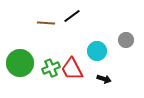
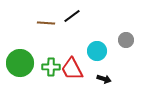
green cross: moved 1 px up; rotated 24 degrees clockwise
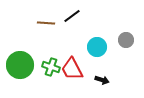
cyan circle: moved 4 px up
green circle: moved 2 px down
green cross: rotated 18 degrees clockwise
black arrow: moved 2 px left, 1 px down
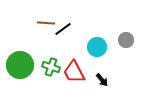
black line: moved 9 px left, 13 px down
red trapezoid: moved 2 px right, 3 px down
black arrow: rotated 32 degrees clockwise
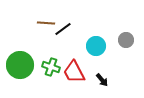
cyan circle: moved 1 px left, 1 px up
